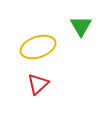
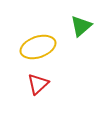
green triangle: rotated 20 degrees clockwise
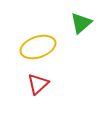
green triangle: moved 3 px up
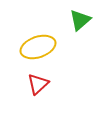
green triangle: moved 1 px left, 3 px up
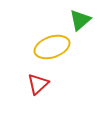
yellow ellipse: moved 14 px right
